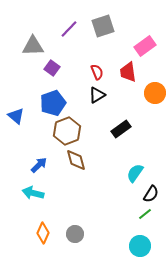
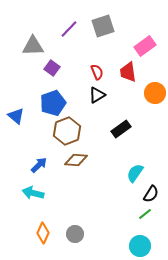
brown diamond: rotated 70 degrees counterclockwise
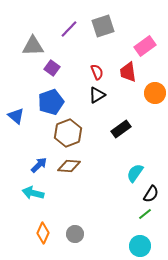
blue pentagon: moved 2 px left, 1 px up
brown hexagon: moved 1 px right, 2 px down
brown diamond: moved 7 px left, 6 px down
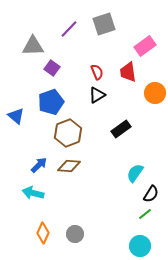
gray square: moved 1 px right, 2 px up
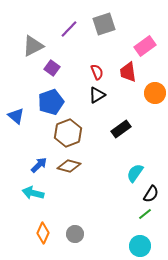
gray triangle: rotated 25 degrees counterclockwise
brown diamond: rotated 10 degrees clockwise
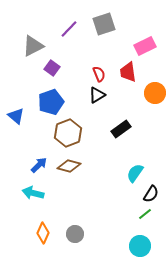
pink rectangle: rotated 10 degrees clockwise
red semicircle: moved 2 px right, 2 px down
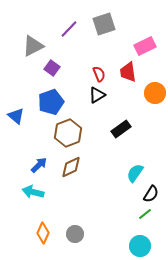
brown diamond: moved 2 px right, 1 px down; rotated 40 degrees counterclockwise
cyan arrow: moved 1 px up
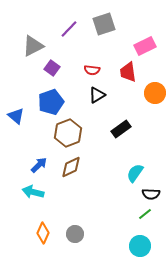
red semicircle: moved 7 px left, 4 px up; rotated 119 degrees clockwise
black semicircle: rotated 60 degrees clockwise
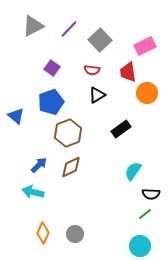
gray square: moved 4 px left, 16 px down; rotated 25 degrees counterclockwise
gray triangle: moved 20 px up
orange circle: moved 8 px left
cyan semicircle: moved 2 px left, 2 px up
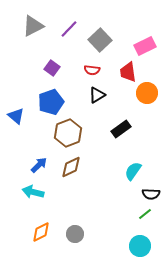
orange diamond: moved 2 px left, 1 px up; rotated 40 degrees clockwise
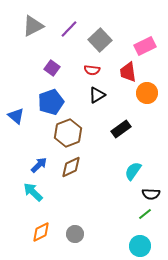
cyan arrow: rotated 30 degrees clockwise
